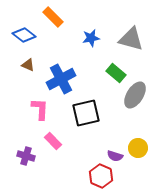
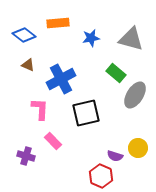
orange rectangle: moved 5 px right, 6 px down; rotated 50 degrees counterclockwise
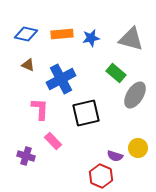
orange rectangle: moved 4 px right, 11 px down
blue diamond: moved 2 px right, 1 px up; rotated 25 degrees counterclockwise
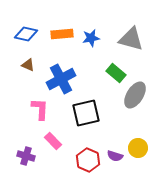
red hexagon: moved 13 px left, 16 px up
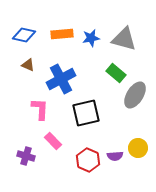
blue diamond: moved 2 px left, 1 px down
gray triangle: moved 7 px left
purple semicircle: rotated 21 degrees counterclockwise
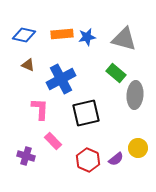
blue star: moved 4 px left, 1 px up
gray ellipse: rotated 28 degrees counterclockwise
purple semicircle: moved 1 px right, 3 px down; rotated 35 degrees counterclockwise
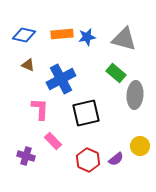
yellow circle: moved 2 px right, 2 px up
